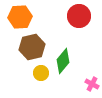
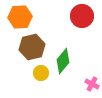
red circle: moved 3 px right
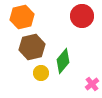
orange hexagon: moved 2 px right; rotated 10 degrees counterclockwise
pink cross: rotated 24 degrees clockwise
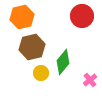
green diamond: moved 1 px down
pink cross: moved 2 px left, 4 px up
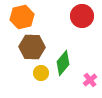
brown hexagon: rotated 15 degrees clockwise
green diamond: moved 1 px down
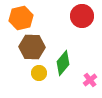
orange hexagon: moved 1 px left, 1 px down
yellow circle: moved 2 px left
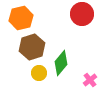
red circle: moved 2 px up
brown hexagon: rotated 20 degrees counterclockwise
green diamond: moved 2 px left
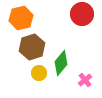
pink cross: moved 5 px left
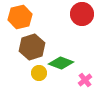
orange hexagon: moved 1 px left, 1 px up
green diamond: rotated 70 degrees clockwise
